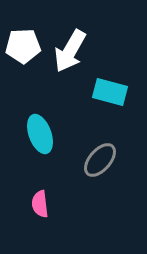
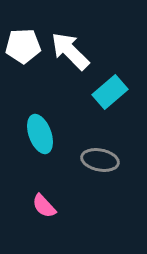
white arrow: rotated 105 degrees clockwise
cyan rectangle: rotated 56 degrees counterclockwise
gray ellipse: rotated 60 degrees clockwise
pink semicircle: moved 4 px right, 2 px down; rotated 36 degrees counterclockwise
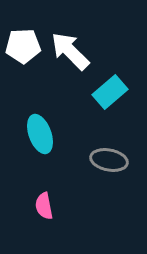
gray ellipse: moved 9 px right
pink semicircle: rotated 32 degrees clockwise
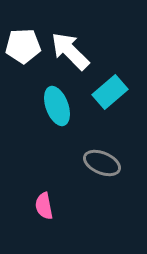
cyan ellipse: moved 17 px right, 28 px up
gray ellipse: moved 7 px left, 3 px down; rotated 12 degrees clockwise
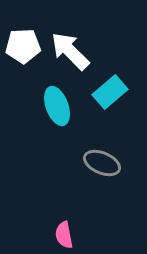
pink semicircle: moved 20 px right, 29 px down
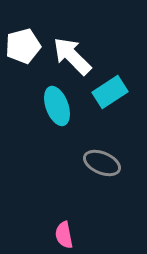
white pentagon: rotated 12 degrees counterclockwise
white arrow: moved 2 px right, 5 px down
cyan rectangle: rotated 8 degrees clockwise
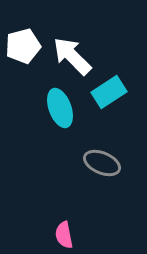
cyan rectangle: moved 1 px left
cyan ellipse: moved 3 px right, 2 px down
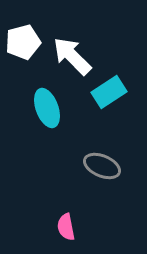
white pentagon: moved 4 px up
cyan ellipse: moved 13 px left
gray ellipse: moved 3 px down
pink semicircle: moved 2 px right, 8 px up
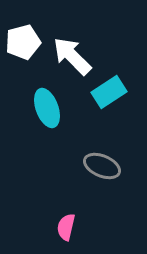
pink semicircle: rotated 24 degrees clockwise
